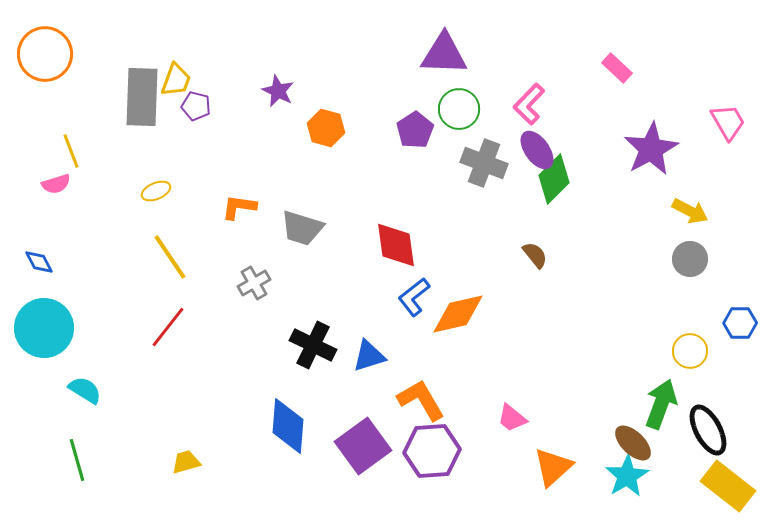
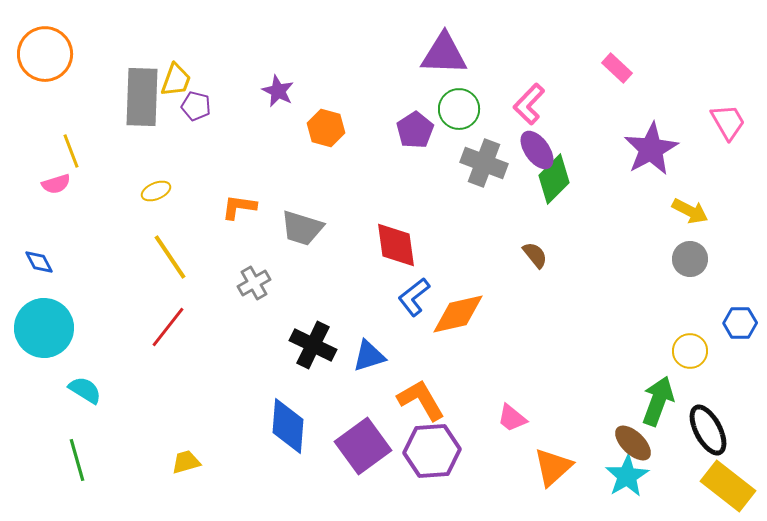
green arrow at (661, 404): moved 3 px left, 3 px up
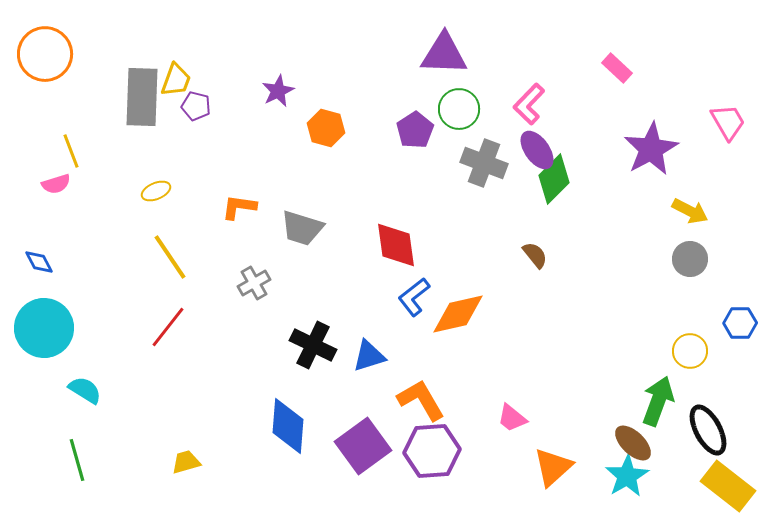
purple star at (278, 91): rotated 20 degrees clockwise
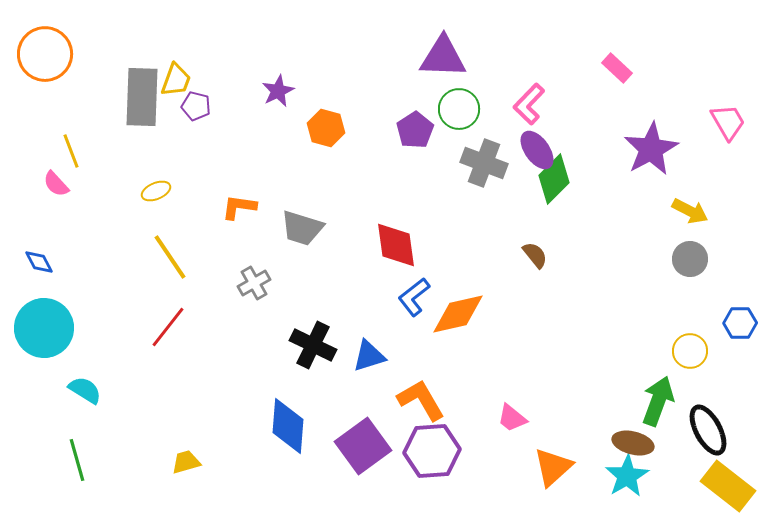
purple triangle at (444, 54): moved 1 px left, 3 px down
pink semicircle at (56, 184): rotated 64 degrees clockwise
brown ellipse at (633, 443): rotated 30 degrees counterclockwise
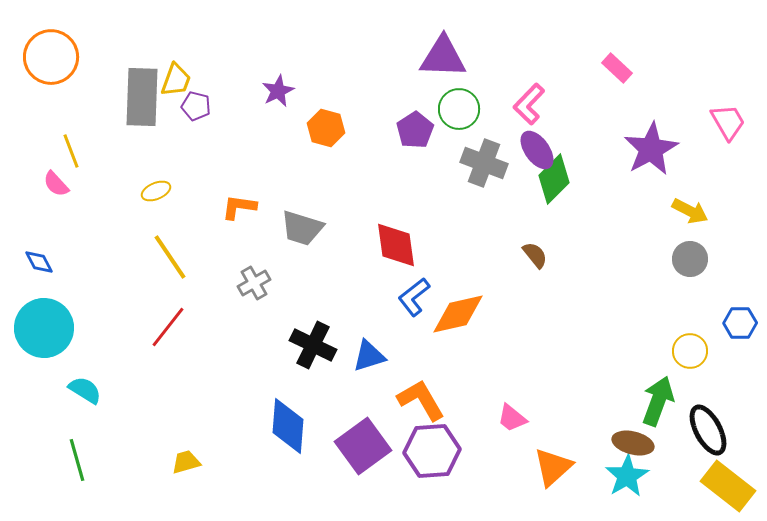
orange circle at (45, 54): moved 6 px right, 3 px down
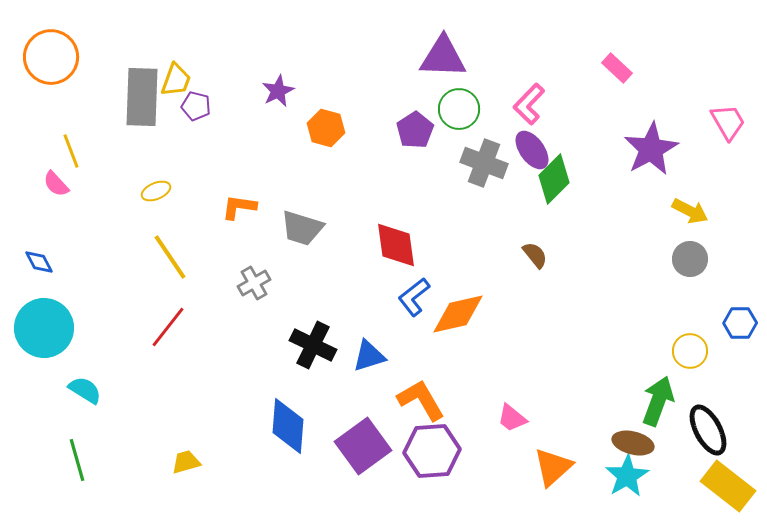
purple ellipse at (537, 150): moved 5 px left
